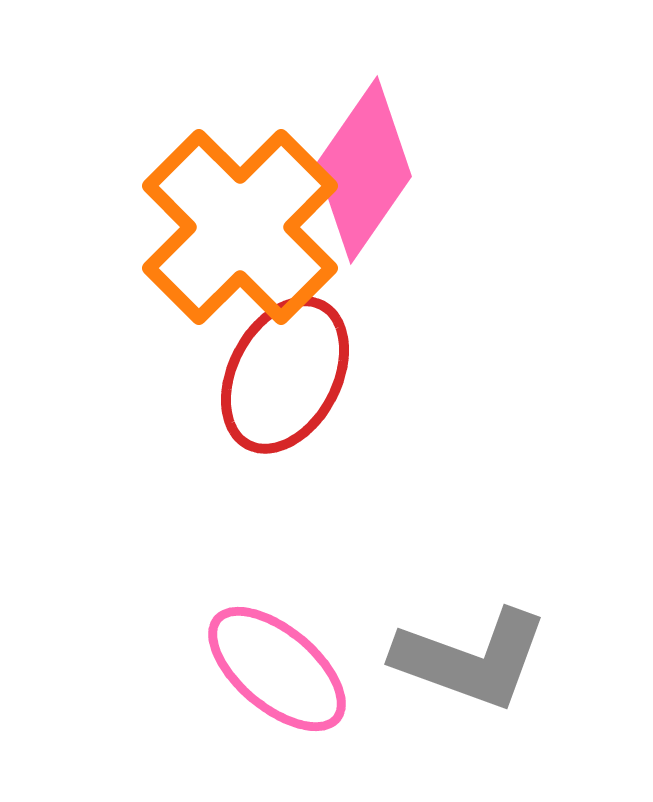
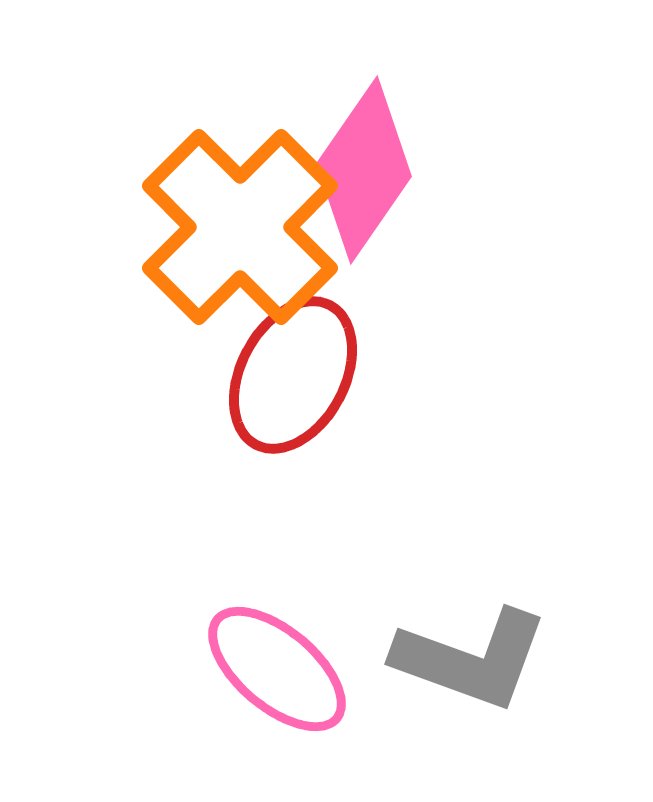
red ellipse: moved 8 px right
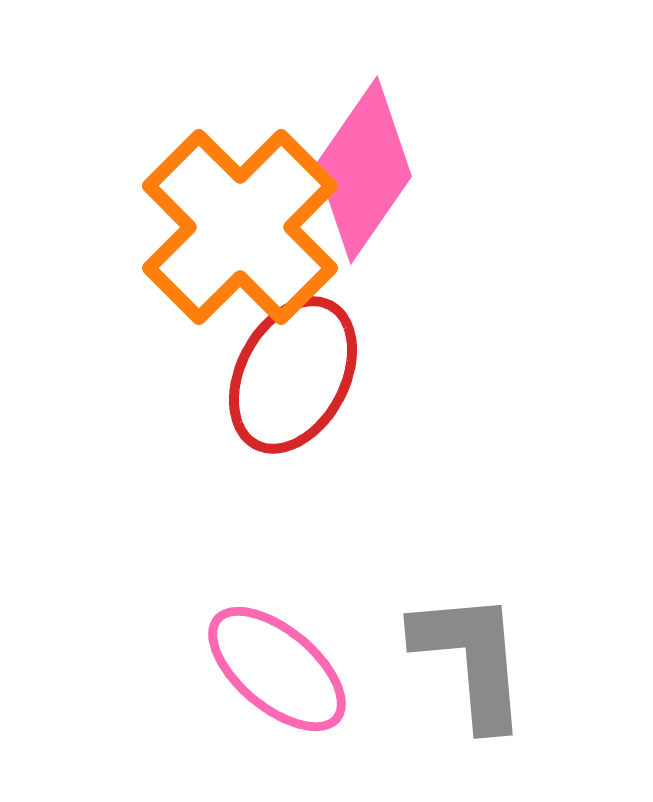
gray L-shape: rotated 115 degrees counterclockwise
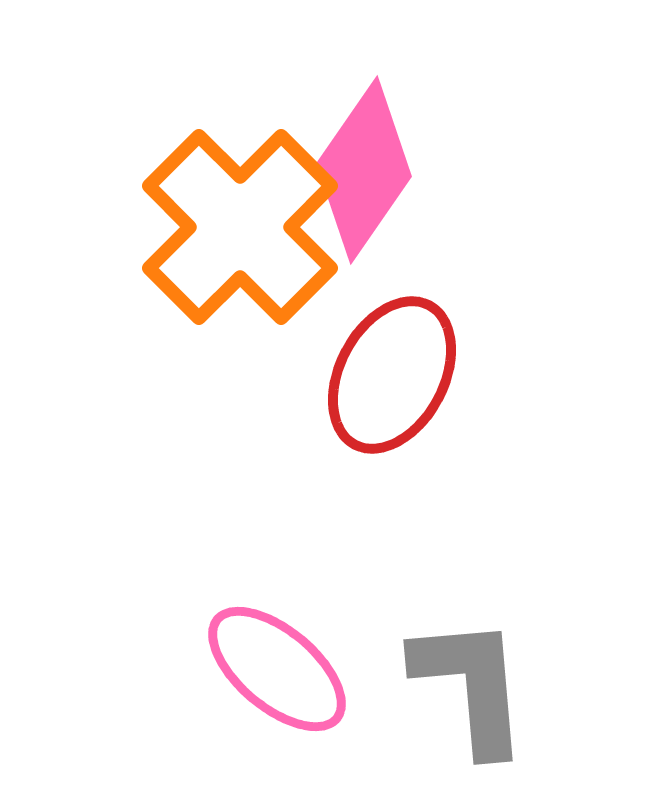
red ellipse: moved 99 px right
gray L-shape: moved 26 px down
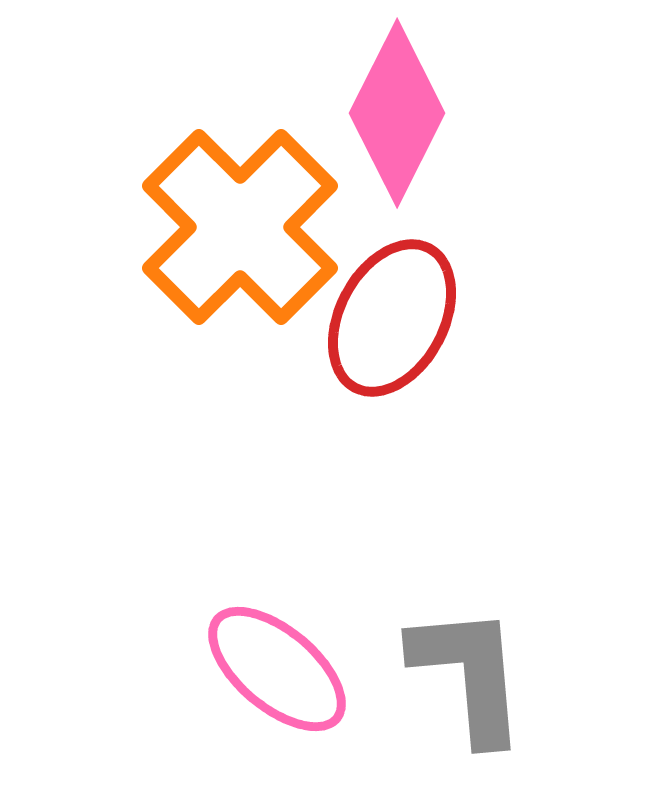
pink diamond: moved 33 px right, 57 px up; rotated 8 degrees counterclockwise
red ellipse: moved 57 px up
gray L-shape: moved 2 px left, 11 px up
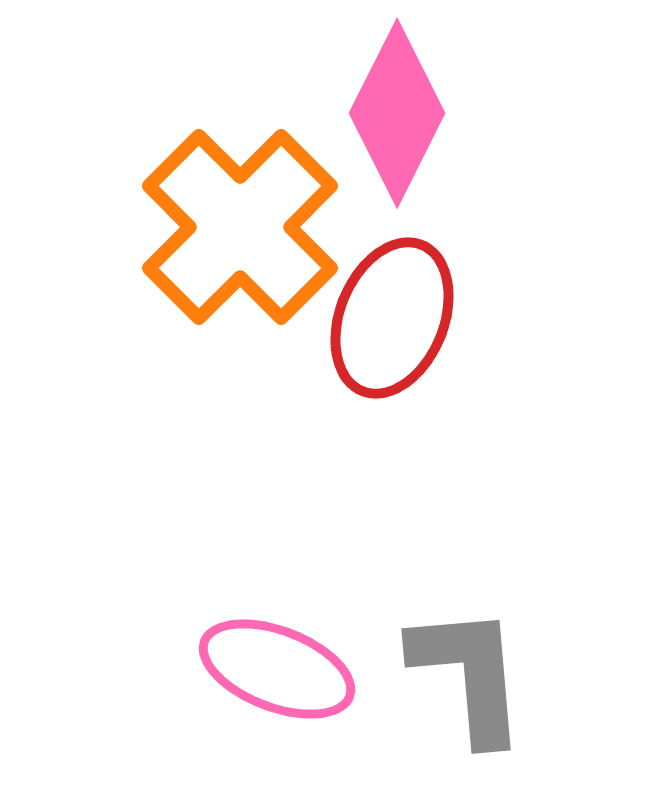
red ellipse: rotated 6 degrees counterclockwise
pink ellipse: rotated 19 degrees counterclockwise
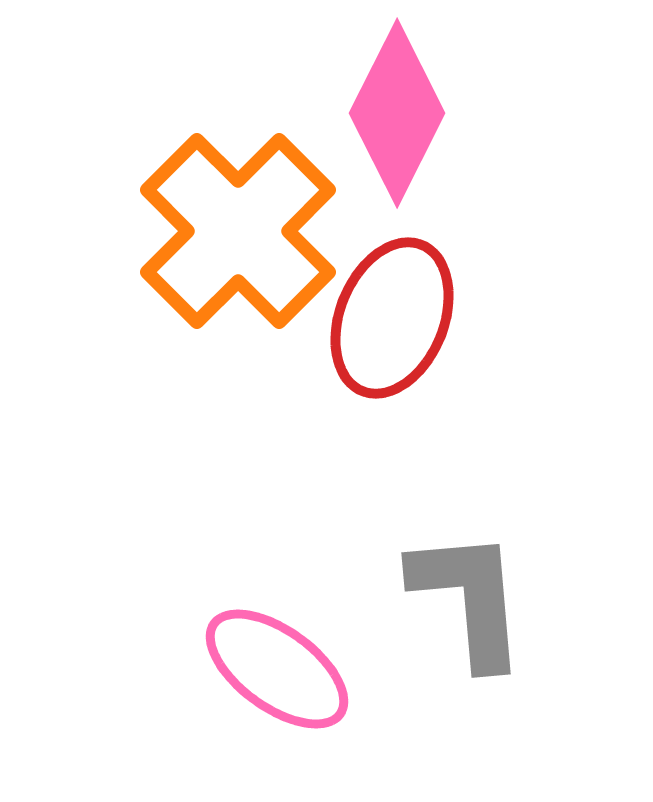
orange cross: moved 2 px left, 4 px down
pink ellipse: rotated 15 degrees clockwise
gray L-shape: moved 76 px up
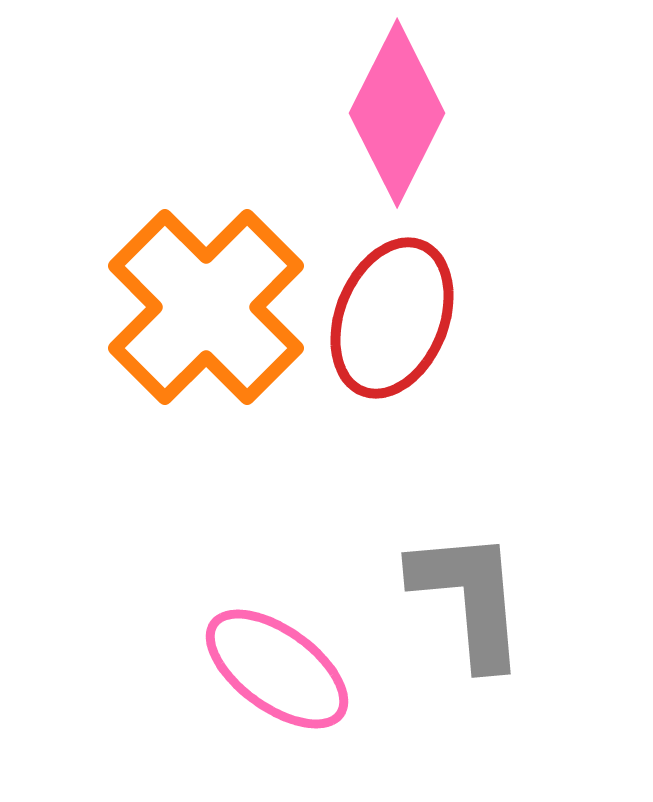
orange cross: moved 32 px left, 76 px down
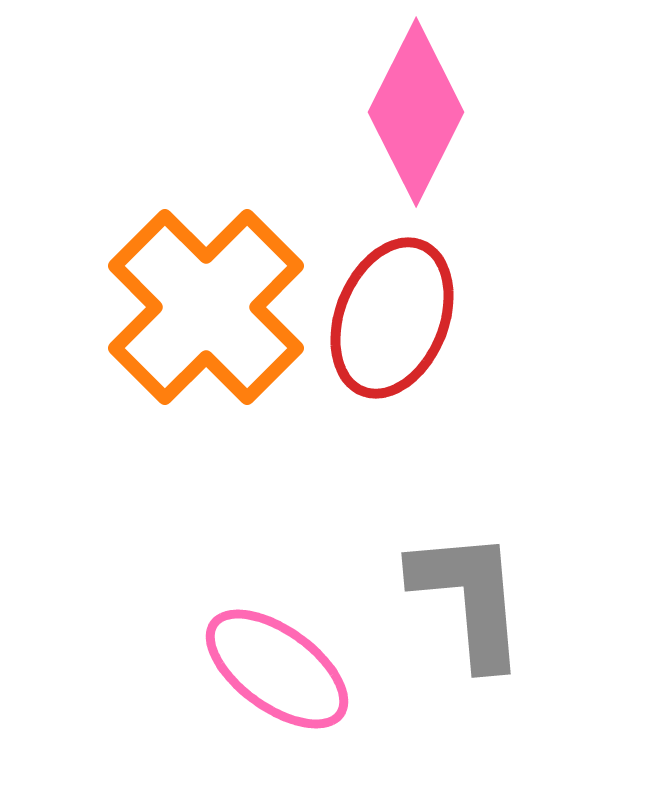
pink diamond: moved 19 px right, 1 px up
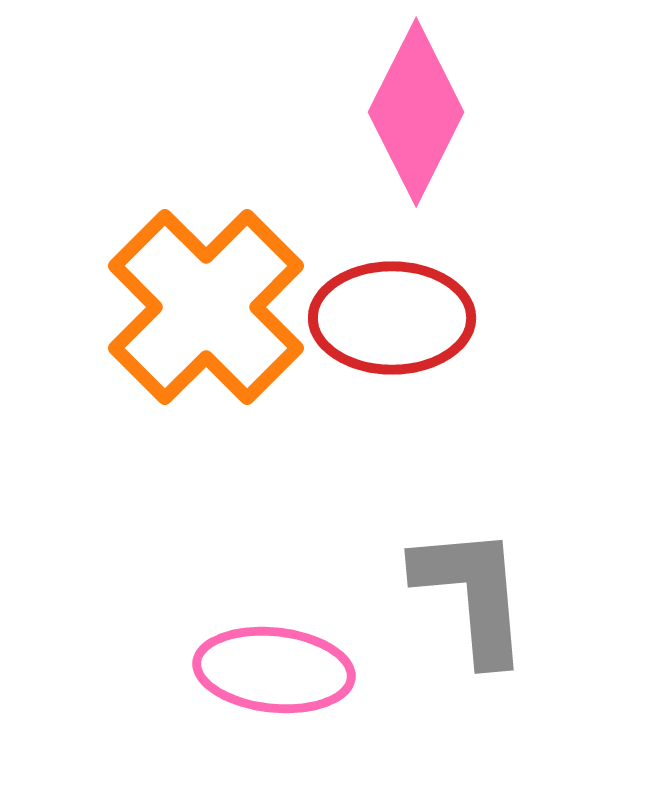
red ellipse: rotated 68 degrees clockwise
gray L-shape: moved 3 px right, 4 px up
pink ellipse: moved 3 px left, 1 px down; rotated 30 degrees counterclockwise
